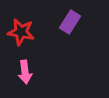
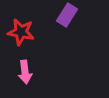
purple rectangle: moved 3 px left, 7 px up
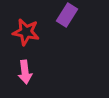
red star: moved 5 px right
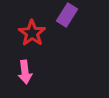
red star: moved 6 px right, 1 px down; rotated 24 degrees clockwise
